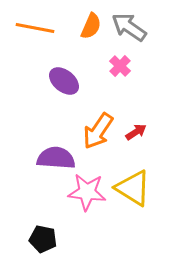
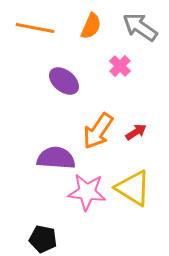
gray arrow: moved 11 px right
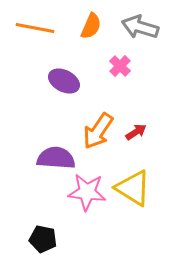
gray arrow: rotated 18 degrees counterclockwise
purple ellipse: rotated 12 degrees counterclockwise
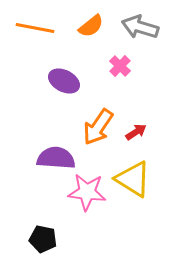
orange semicircle: rotated 28 degrees clockwise
orange arrow: moved 4 px up
yellow triangle: moved 9 px up
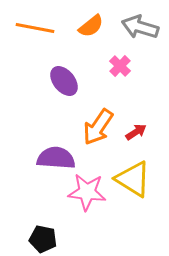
purple ellipse: rotated 24 degrees clockwise
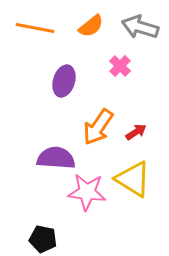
purple ellipse: rotated 56 degrees clockwise
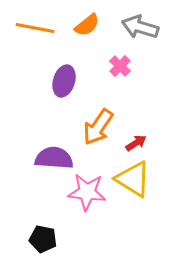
orange semicircle: moved 4 px left, 1 px up
red arrow: moved 11 px down
purple semicircle: moved 2 px left
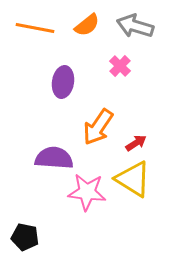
gray arrow: moved 5 px left, 1 px up
purple ellipse: moved 1 px left, 1 px down; rotated 8 degrees counterclockwise
black pentagon: moved 18 px left, 2 px up
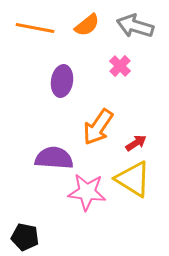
purple ellipse: moved 1 px left, 1 px up
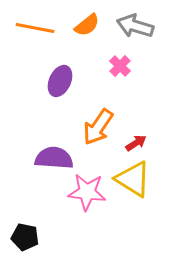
purple ellipse: moved 2 px left; rotated 16 degrees clockwise
